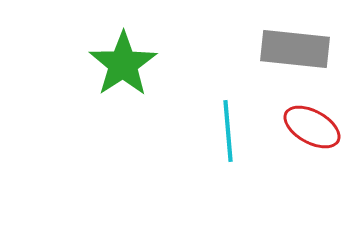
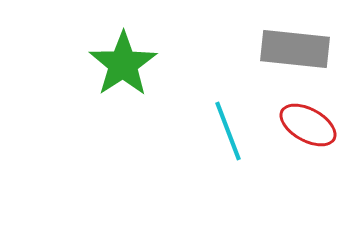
red ellipse: moved 4 px left, 2 px up
cyan line: rotated 16 degrees counterclockwise
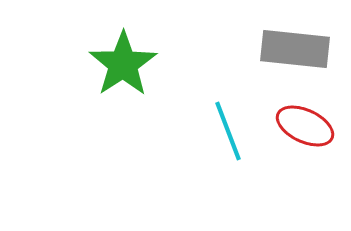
red ellipse: moved 3 px left, 1 px down; rotated 4 degrees counterclockwise
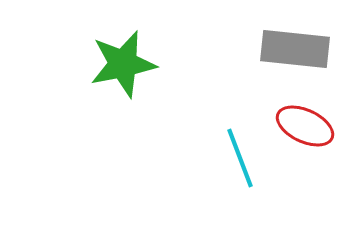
green star: rotated 22 degrees clockwise
cyan line: moved 12 px right, 27 px down
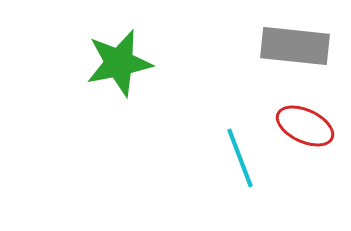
gray rectangle: moved 3 px up
green star: moved 4 px left, 1 px up
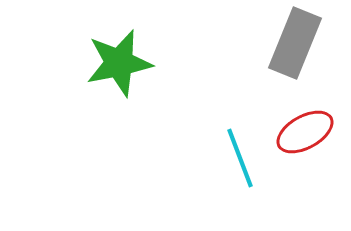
gray rectangle: moved 3 px up; rotated 74 degrees counterclockwise
red ellipse: moved 6 px down; rotated 54 degrees counterclockwise
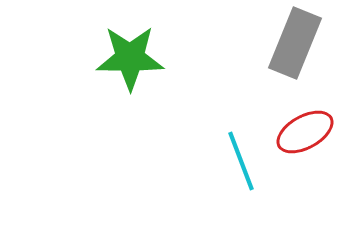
green star: moved 11 px right, 5 px up; rotated 12 degrees clockwise
cyan line: moved 1 px right, 3 px down
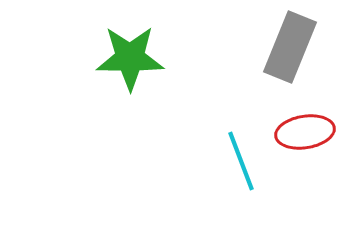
gray rectangle: moved 5 px left, 4 px down
red ellipse: rotated 20 degrees clockwise
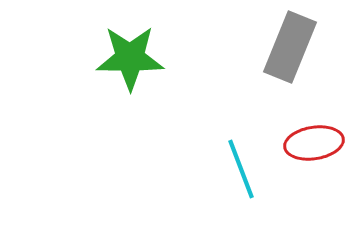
red ellipse: moved 9 px right, 11 px down
cyan line: moved 8 px down
